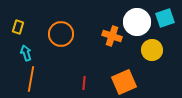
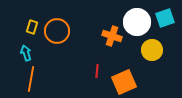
yellow rectangle: moved 14 px right
orange circle: moved 4 px left, 3 px up
red line: moved 13 px right, 12 px up
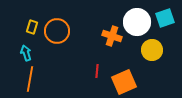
orange line: moved 1 px left
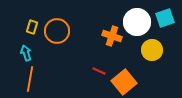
red line: moved 2 px right; rotated 72 degrees counterclockwise
orange square: rotated 15 degrees counterclockwise
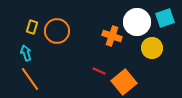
yellow circle: moved 2 px up
orange line: rotated 45 degrees counterclockwise
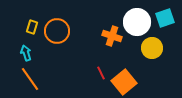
red line: moved 2 px right, 2 px down; rotated 40 degrees clockwise
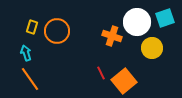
orange square: moved 1 px up
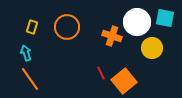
cyan square: rotated 30 degrees clockwise
orange circle: moved 10 px right, 4 px up
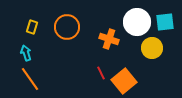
cyan square: moved 4 px down; rotated 18 degrees counterclockwise
orange cross: moved 3 px left, 3 px down
